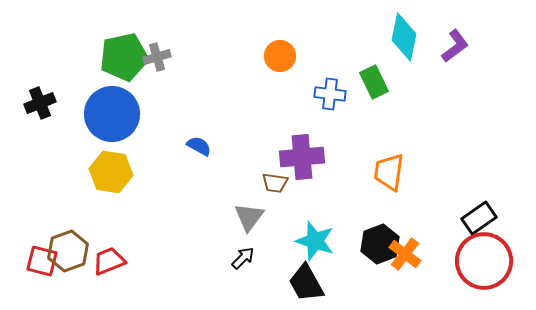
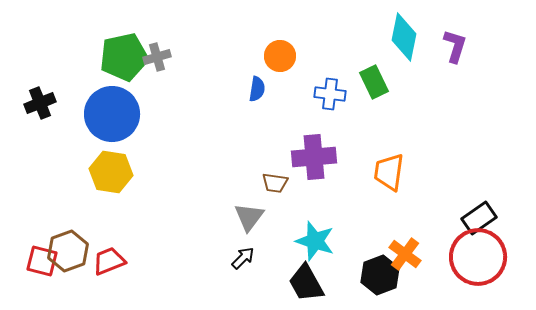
purple L-shape: rotated 36 degrees counterclockwise
blue semicircle: moved 58 px right, 57 px up; rotated 70 degrees clockwise
purple cross: moved 12 px right
black hexagon: moved 31 px down
red circle: moved 6 px left, 4 px up
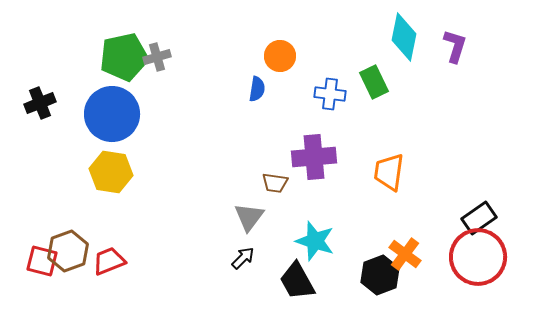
black trapezoid: moved 9 px left, 2 px up
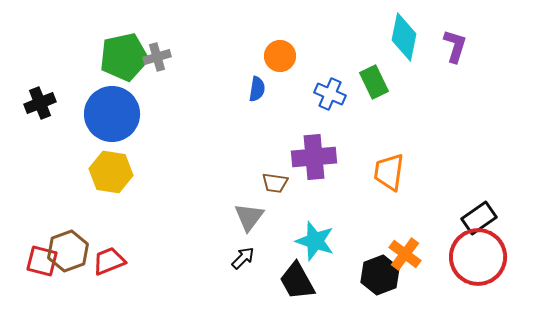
blue cross: rotated 16 degrees clockwise
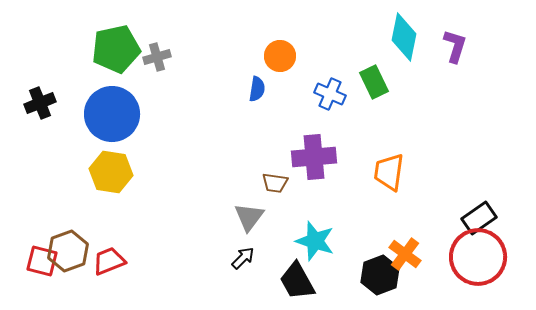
green pentagon: moved 8 px left, 8 px up
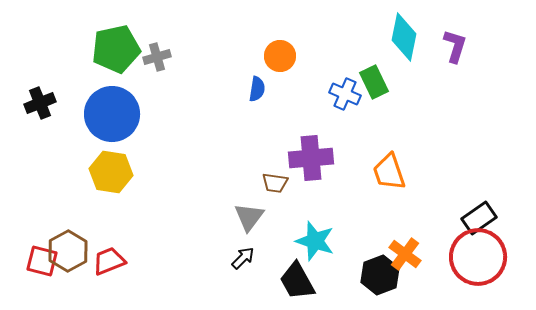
blue cross: moved 15 px right
purple cross: moved 3 px left, 1 px down
orange trapezoid: rotated 27 degrees counterclockwise
brown hexagon: rotated 9 degrees counterclockwise
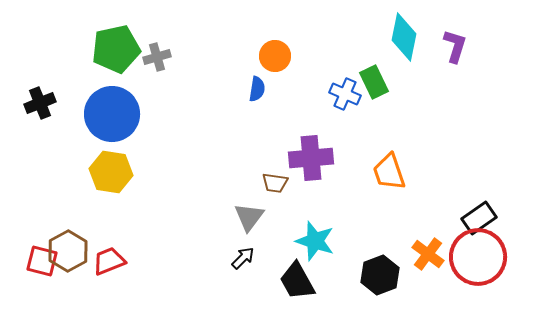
orange circle: moved 5 px left
orange cross: moved 23 px right
